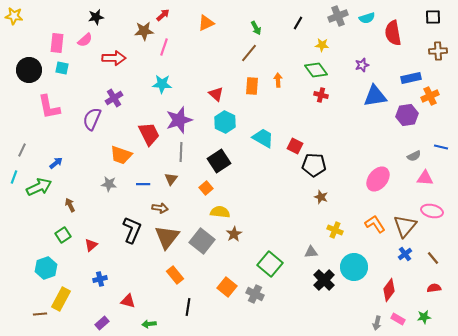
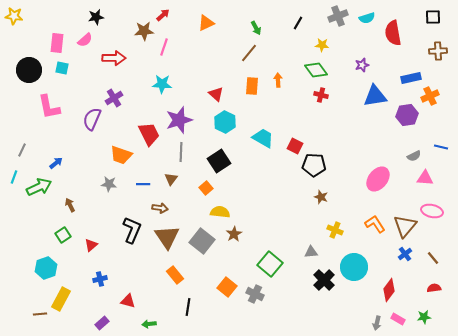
brown triangle at (167, 237): rotated 12 degrees counterclockwise
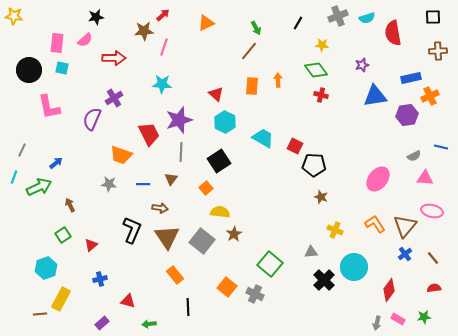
brown line at (249, 53): moved 2 px up
black line at (188, 307): rotated 12 degrees counterclockwise
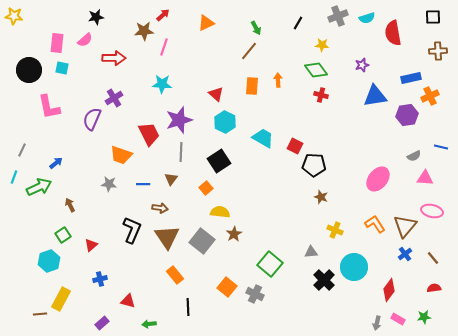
cyan hexagon at (46, 268): moved 3 px right, 7 px up
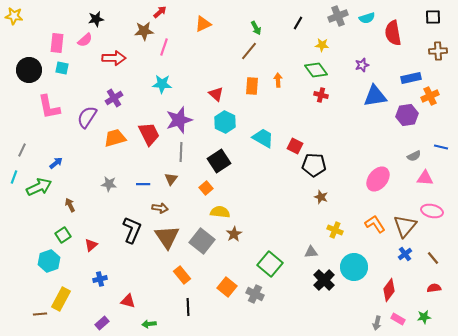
red arrow at (163, 15): moved 3 px left, 3 px up
black star at (96, 17): moved 2 px down
orange triangle at (206, 23): moved 3 px left, 1 px down
purple semicircle at (92, 119): moved 5 px left, 2 px up; rotated 10 degrees clockwise
orange trapezoid at (121, 155): moved 6 px left, 17 px up; rotated 145 degrees clockwise
orange rectangle at (175, 275): moved 7 px right
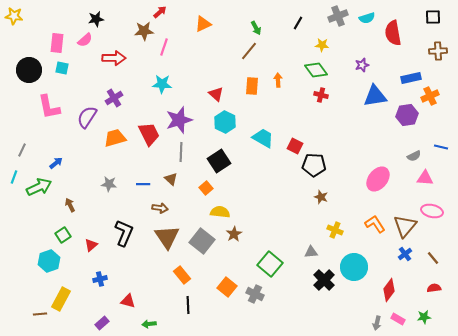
brown triangle at (171, 179): rotated 24 degrees counterclockwise
black L-shape at (132, 230): moved 8 px left, 3 px down
black line at (188, 307): moved 2 px up
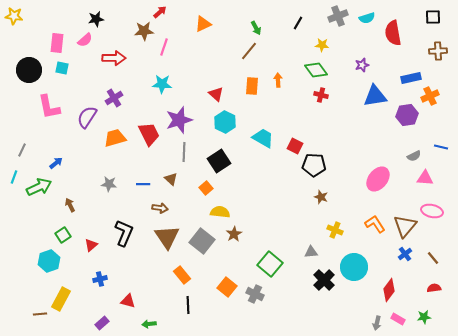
gray line at (181, 152): moved 3 px right
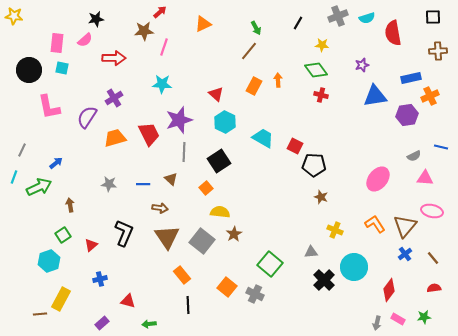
orange rectangle at (252, 86): moved 2 px right; rotated 24 degrees clockwise
brown arrow at (70, 205): rotated 16 degrees clockwise
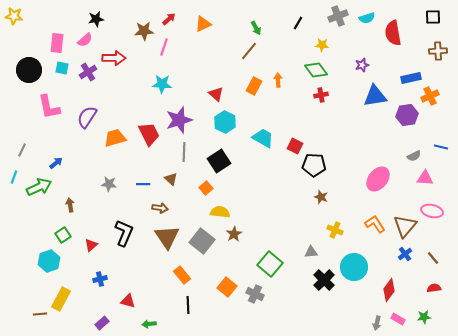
red arrow at (160, 12): moved 9 px right, 7 px down
red cross at (321, 95): rotated 24 degrees counterclockwise
purple cross at (114, 98): moved 26 px left, 26 px up
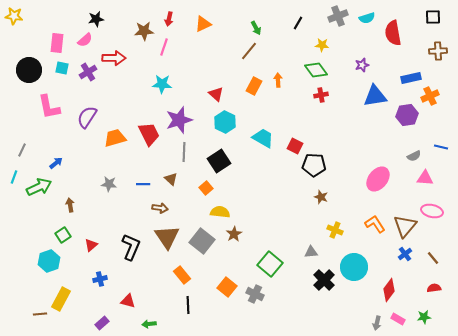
red arrow at (169, 19): rotated 144 degrees clockwise
black L-shape at (124, 233): moved 7 px right, 14 px down
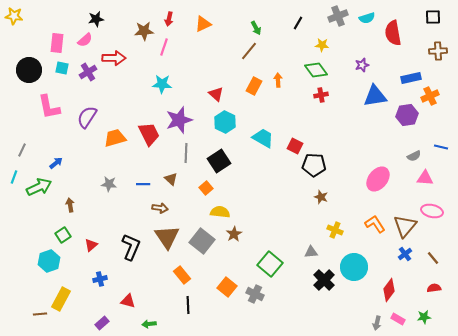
gray line at (184, 152): moved 2 px right, 1 px down
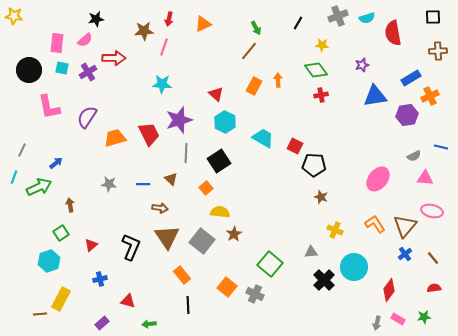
blue rectangle at (411, 78): rotated 18 degrees counterclockwise
green square at (63, 235): moved 2 px left, 2 px up
